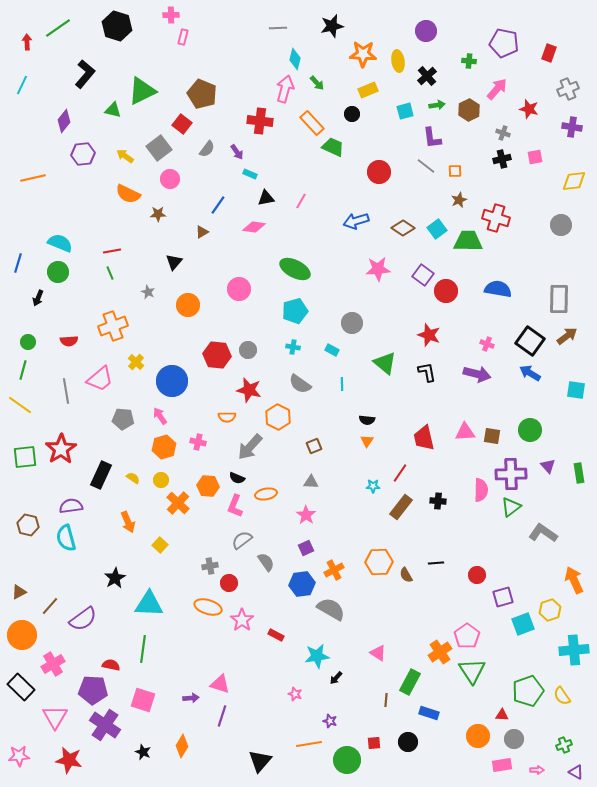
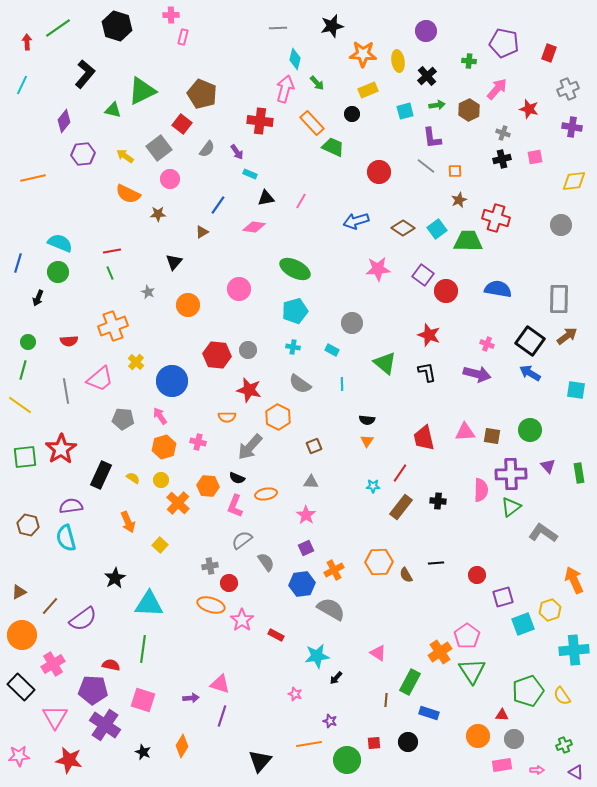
orange ellipse at (208, 607): moved 3 px right, 2 px up
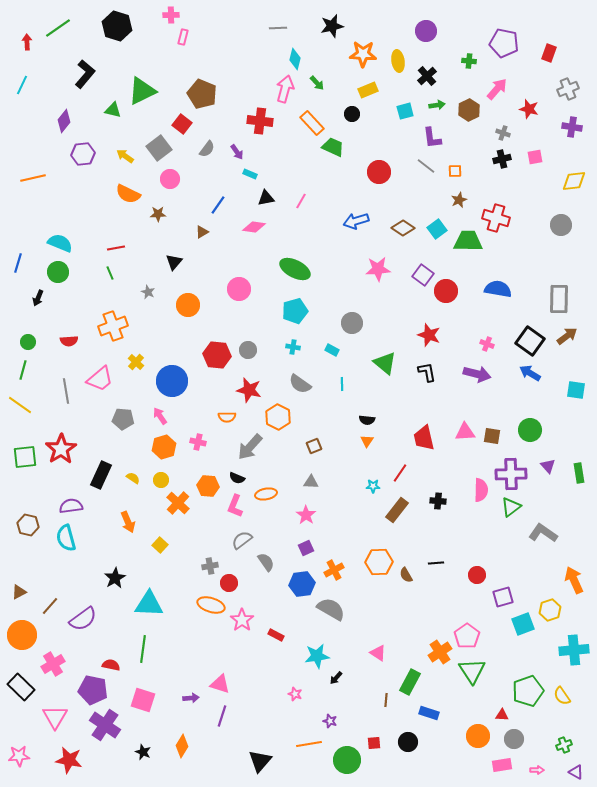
red line at (112, 251): moved 4 px right, 3 px up
brown rectangle at (401, 507): moved 4 px left, 3 px down
purple pentagon at (93, 690): rotated 8 degrees clockwise
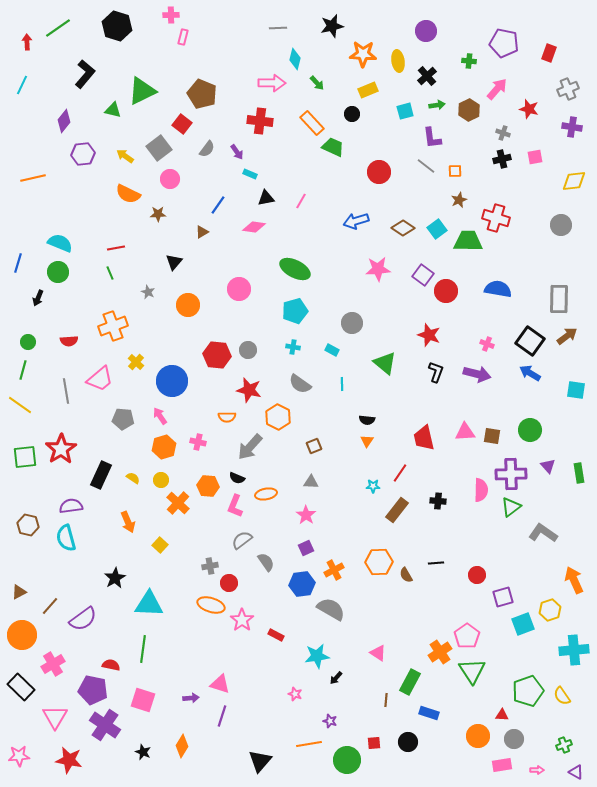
pink arrow at (285, 89): moved 13 px left, 6 px up; rotated 76 degrees clockwise
black L-shape at (427, 372): moved 9 px right; rotated 30 degrees clockwise
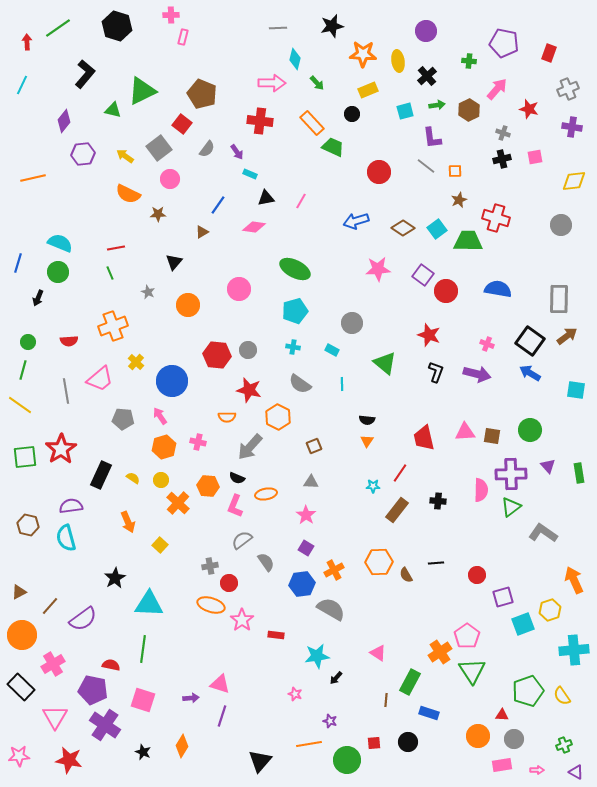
purple square at (306, 548): rotated 35 degrees counterclockwise
red rectangle at (276, 635): rotated 21 degrees counterclockwise
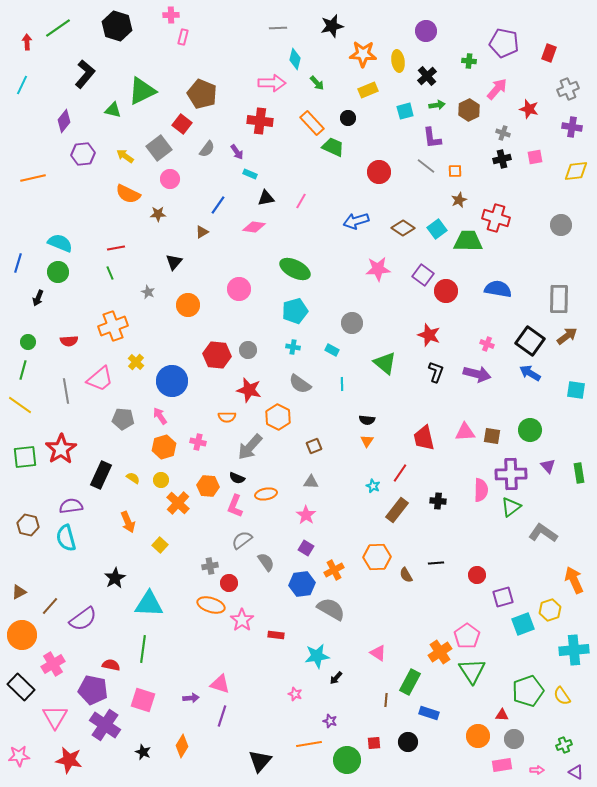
black circle at (352, 114): moved 4 px left, 4 px down
yellow diamond at (574, 181): moved 2 px right, 10 px up
cyan star at (373, 486): rotated 24 degrees clockwise
orange hexagon at (379, 562): moved 2 px left, 5 px up
